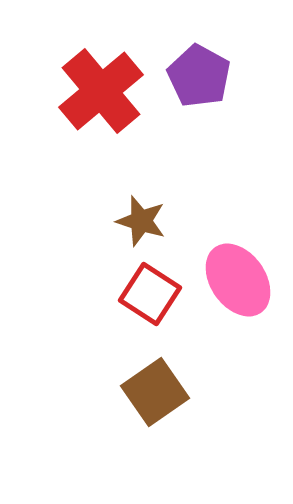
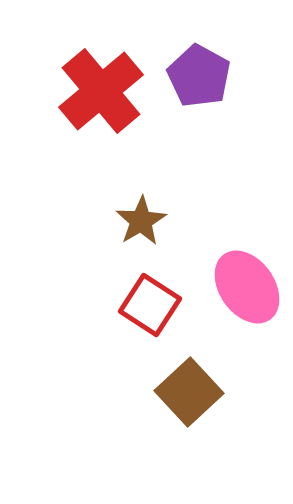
brown star: rotated 24 degrees clockwise
pink ellipse: moved 9 px right, 7 px down
red square: moved 11 px down
brown square: moved 34 px right; rotated 8 degrees counterclockwise
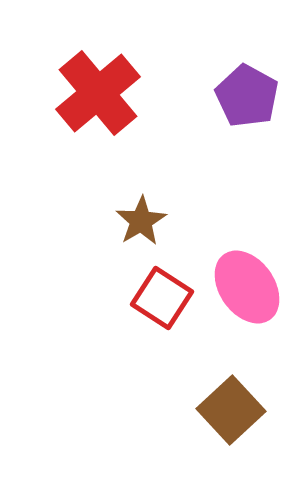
purple pentagon: moved 48 px right, 20 px down
red cross: moved 3 px left, 2 px down
red square: moved 12 px right, 7 px up
brown square: moved 42 px right, 18 px down
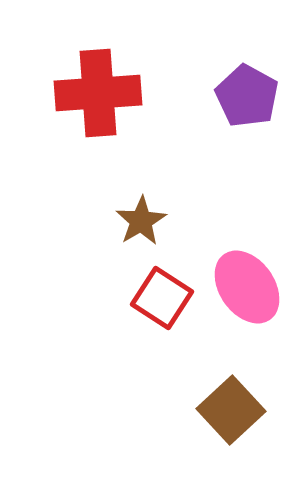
red cross: rotated 36 degrees clockwise
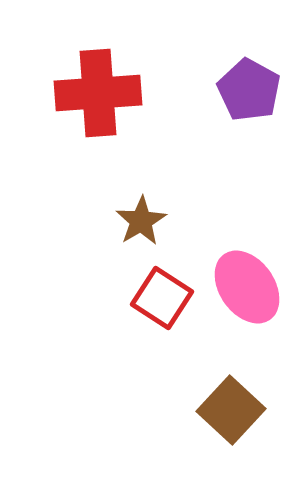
purple pentagon: moved 2 px right, 6 px up
brown square: rotated 4 degrees counterclockwise
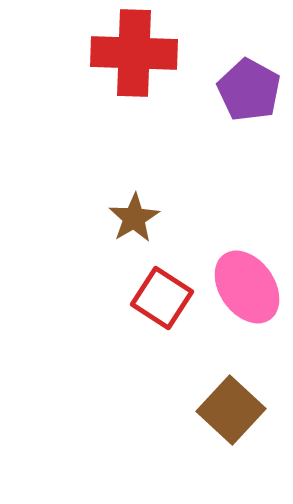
red cross: moved 36 px right, 40 px up; rotated 6 degrees clockwise
brown star: moved 7 px left, 3 px up
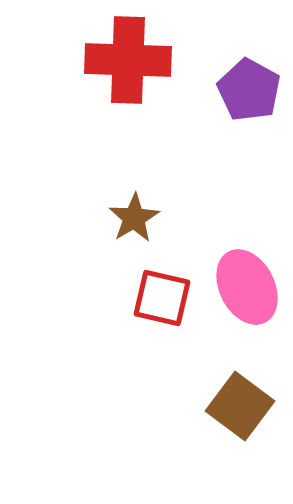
red cross: moved 6 px left, 7 px down
pink ellipse: rotated 8 degrees clockwise
red square: rotated 20 degrees counterclockwise
brown square: moved 9 px right, 4 px up; rotated 6 degrees counterclockwise
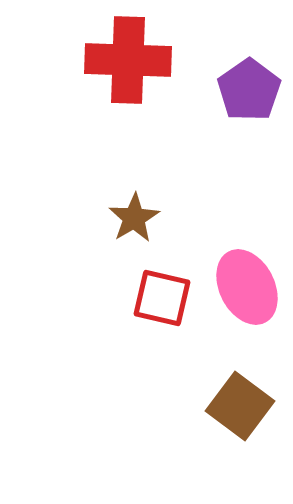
purple pentagon: rotated 8 degrees clockwise
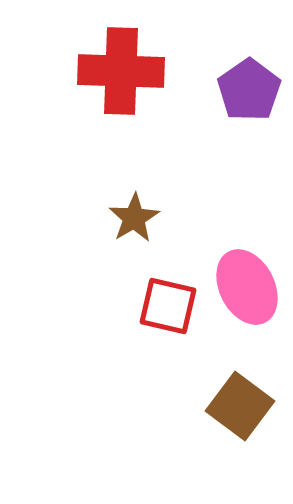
red cross: moved 7 px left, 11 px down
red square: moved 6 px right, 8 px down
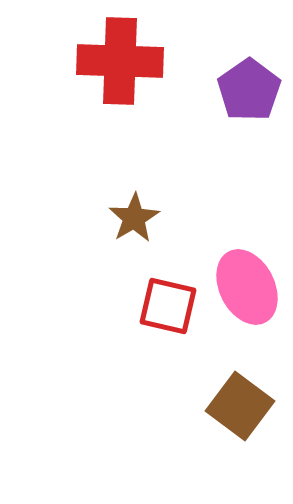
red cross: moved 1 px left, 10 px up
